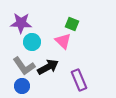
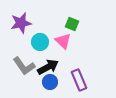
purple star: rotated 15 degrees counterclockwise
cyan circle: moved 8 px right
blue circle: moved 28 px right, 4 px up
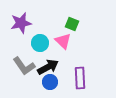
cyan circle: moved 1 px down
purple rectangle: moved 1 px right, 2 px up; rotated 20 degrees clockwise
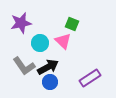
purple rectangle: moved 10 px right; rotated 60 degrees clockwise
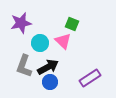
gray L-shape: rotated 55 degrees clockwise
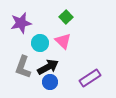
green square: moved 6 px left, 7 px up; rotated 24 degrees clockwise
gray L-shape: moved 1 px left, 1 px down
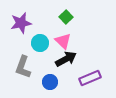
black arrow: moved 18 px right, 8 px up
purple rectangle: rotated 10 degrees clockwise
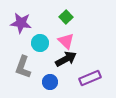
purple star: rotated 20 degrees clockwise
pink triangle: moved 3 px right
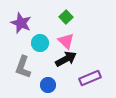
purple star: rotated 15 degrees clockwise
blue circle: moved 2 px left, 3 px down
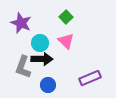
black arrow: moved 24 px left; rotated 30 degrees clockwise
